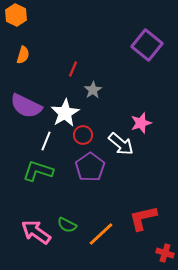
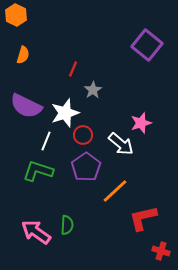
white star: rotated 12 degrees clockwise
purple pentagon: moved 4 px left
green semicircle: rotated 114 degrees counterclockwise
orange line: moved 14 px right, 43 px up
red cross: moved 4 px left, 2 px up
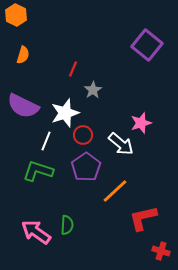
purple semicircle: moved 3 px left
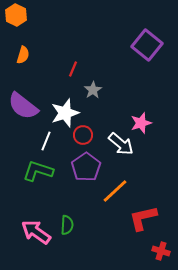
purple semicircle: rotated 12 degrees clockwise
